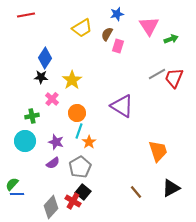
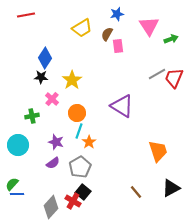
pink rectangle: rotated 24 degrees counterclockwise
cyan circle: moved 7 px left, 4 px down
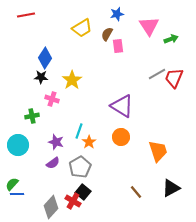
pink cross: rotated 24 degrees counterclockwise
orange circle: moved 44 px right, 24 px down
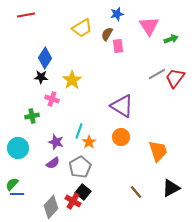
red trapezoid: moved 1 px right; rotated 15 degrees clockwise
cyan circle: moved 3 px down
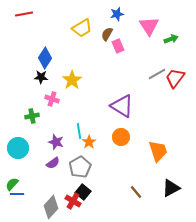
red line: moved 2 px left, 1 px up
pink rectangle: rotated 16 degrees counterclockwise
cyan line: rotated 28 degrees counterclockwise
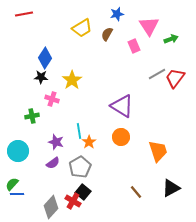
pink rectangle: moved 16 px right
cyan circle: moved 3 px down
